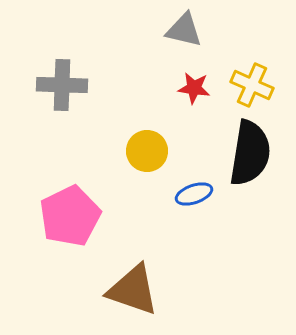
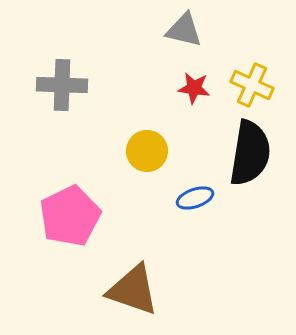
blue ellipse: moved 1 px right, 4 px down
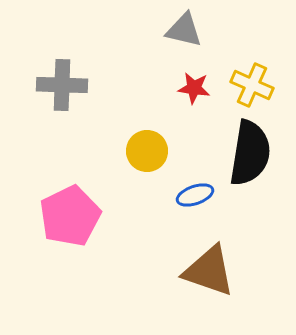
blue ellipse: moved 3 px up
brown triangle: moved 76 px right, 19 px up
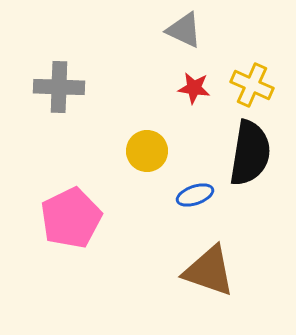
gray triangle: rotated 12 degrees clockwise
gray cross: moved 3 px left, 2 px down
pink pentagon: moved 1 px right, 2 px down
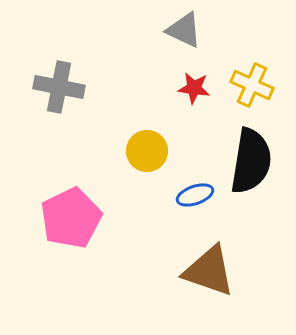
gray cross: rotated 9 degrees clockwise
black semicircle: moved 1 px right, 8 px down
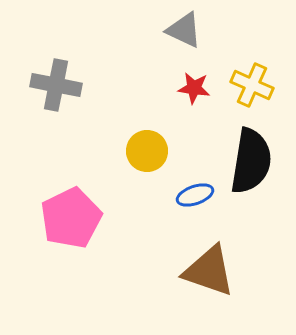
gray cross: moved 3 px left, 2 px up
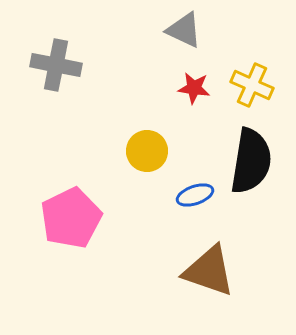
gray cross: moved 20 px up
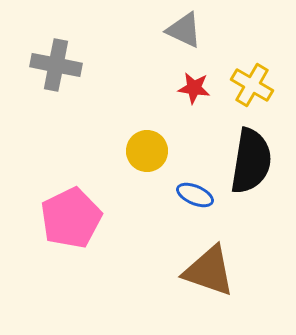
yellow cross: rotated 6 degrees clockwise
blue ellipse: rotated 42 degrees clockwise
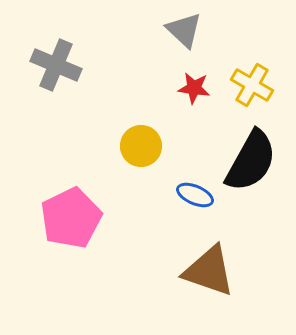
gray triangle: rotated 18 degrees clockwise
gray cross: rotated 12 degrees clockwise
yellow circle: moved 6 px left, 5 px up
black semicircle: rotated 20 degrees clockwise
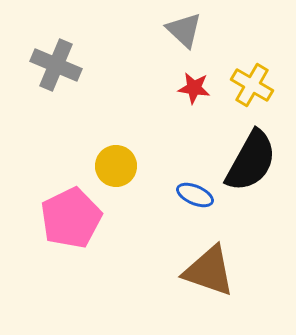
yellow circle: moved 25 px left, 20 px down
